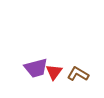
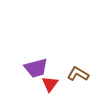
red triangle: moved 4 px left, 12 px down
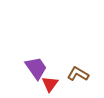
purple trapezoid: rotated 110 degrees counterclockwise
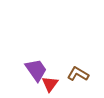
purple trapezoid: moved 2 px down
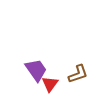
brown L-shape: rotated 130 degrees clockwise
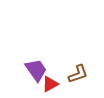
red triangle: rotated 24 degrees clockwise
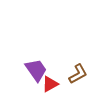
brown L-shape: rotated 10 degrees counterclockwise
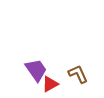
brown L-shape: rotated 85 degrees counterclockwise
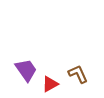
purple trapezoid: moved 10 px left
